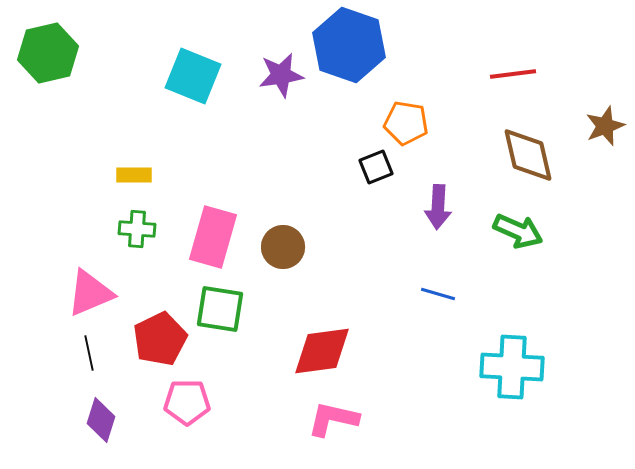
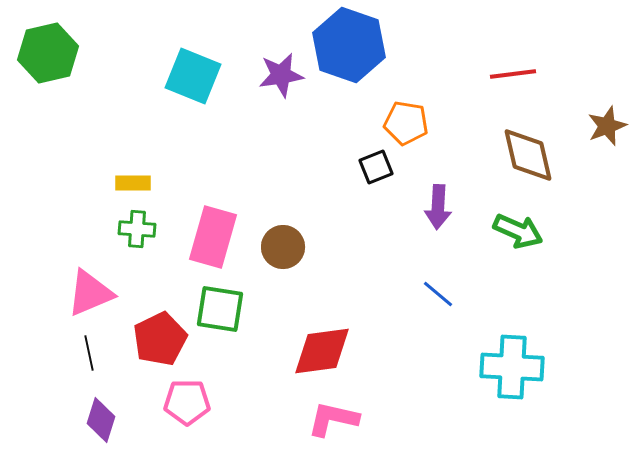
brown star: moved 2 px right
yellow rectangle: moved 1 px left, 8 px down
blue line: rotated 24 degrees clockwise
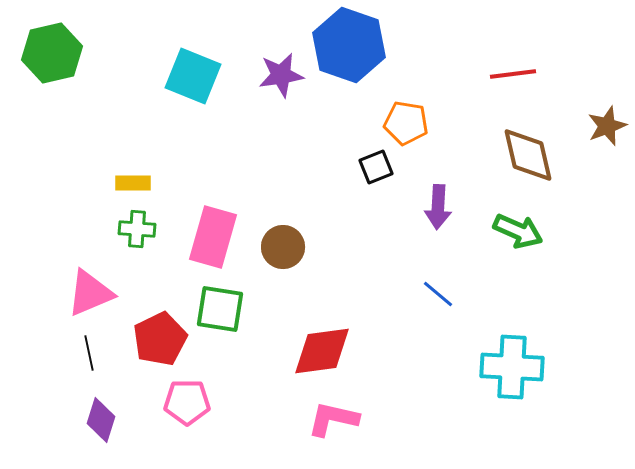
green hexagon: moved 4 px right
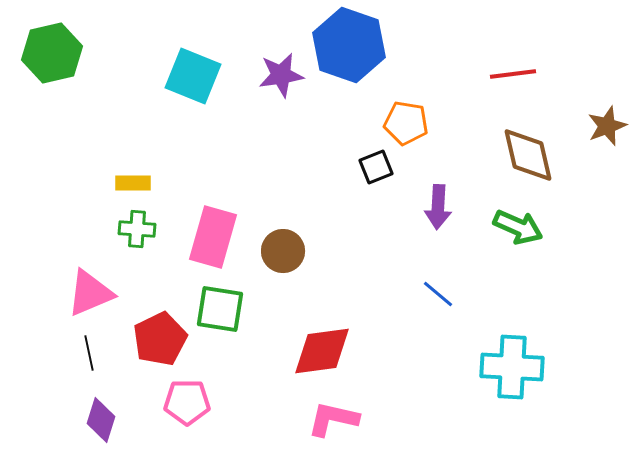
green arrow: moved 4 px up
brown circle: moved 4 px down
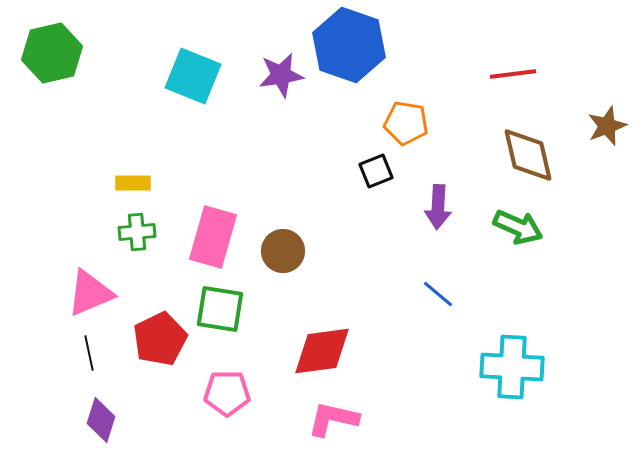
black square: moved 4 px down
green cross: moved 3 px down; rotated 9 degrees counterclockwise
pink pentagon: moved 40 px right, 9 px up
